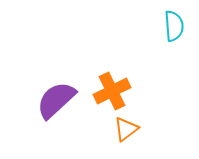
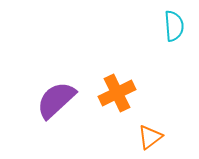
orange cross: moved 5 px right, 2 px down
orange triangle: moved 24 px right, 8 px down
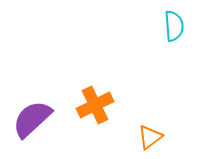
orange cross: moved 22 px left, 12 px down
purple semicircle: moved 24 px left, 19 px down
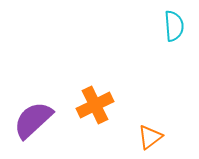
purple semicircle: moved 1 px right, 1 px down
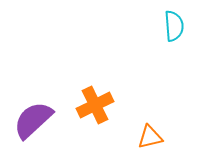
orange triangle: rotated 24 degrees clockwise
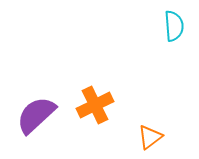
purple semicircle: moved 3 px right, 5 px up
orange triangle: rotated 24 degrees counterclockwise
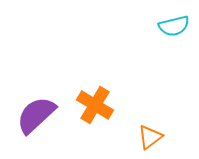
cyan semicircle: rotated 80 degrees clockwise
orange cross: rotated 33 degrees counterclockwise
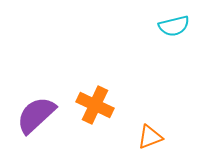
orange cross: rotated 6 degrees counterclockwise
orange triangle: rotated 16 degrees clockwise
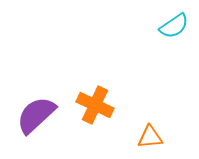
cyan semicircle: rotated 20 degrees counterclockwise
orange triangle: rotated 16 degrees clockwise
